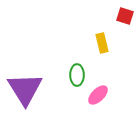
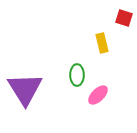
red square: moved 1 px left, 2 px down
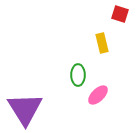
red square: moved 4 px left, 4 px up
green ellipse: moved 1 px right
purple triangle: moved 20 px down
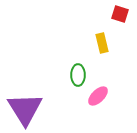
pink ellipse: moved 1 px down
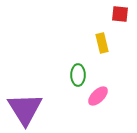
red square: rotated 12 degrees counterclockwise
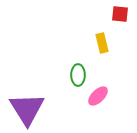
purple triangle: moved 2 px right
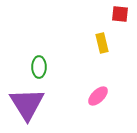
green ellipse: moved 39 px left, 8 px up
purple triangle: moved 5 px up
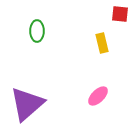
green ellipse: moved 2 px left, 36 px up
purple triangle: rotated 21 degrees clockwise
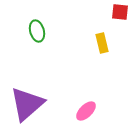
red square: moved 2 px up
green ellipse: rotated 15 degrees counterclockwise
pink ellipse: moved 12 px left, 15 px down
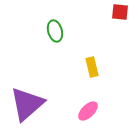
green ellipse: moved 18 px right
yellow rectangle: moved 10 px left, 24 px down
pink ellipse: moved 2 px right
